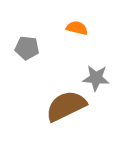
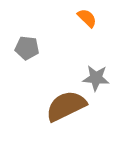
orange semicircle: moved 10 px right, 10 px up; rotated 30 degrees clockwise
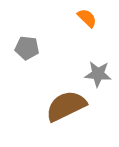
gray star: moved 2 px right, 4 px up
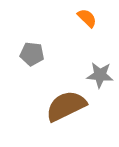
gray pentagon: moved 5 px right, 6 px down
gray star: moved 2 px right, 1 px down
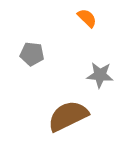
brown semicircle: moved 2 px right, 10 px down
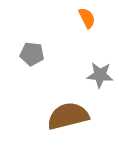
orange semicircle: rotated 20 degrees clockwise
brown semicircle: rotated 12 degrees clockwise
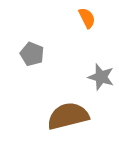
gray pentagon: rotated 15 degrees clockwise
gray star: moved 1 px right, 2 px down; rotated 12 degrees clockwise
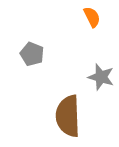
orange semicircle: moved 5 px right, 1 px up
brown semicircle: rotated 78 degrees counterclockwise
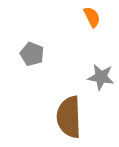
gray star: rotated 8 degrees counterclockwise
brown semicircle: moved 1 px right, 1 px down
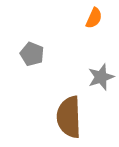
orange semicircle: moved 2 px right, 1 px down; rotated 50 degrees clockwise
gray star: rotated 28 degrees counterclockwise
